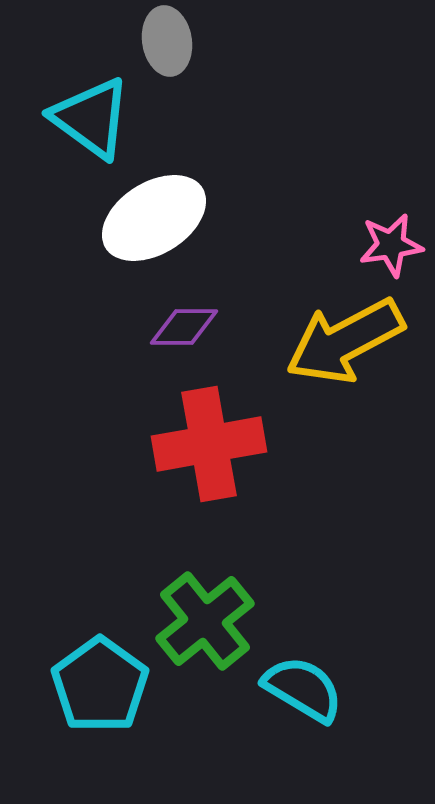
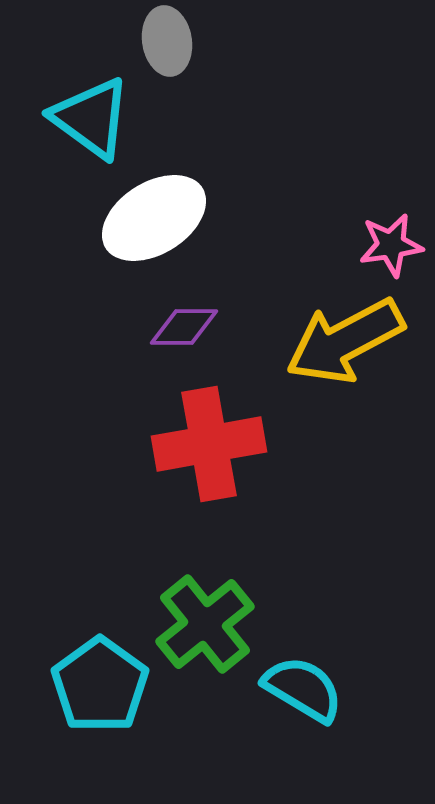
green cross: moved 3 px down
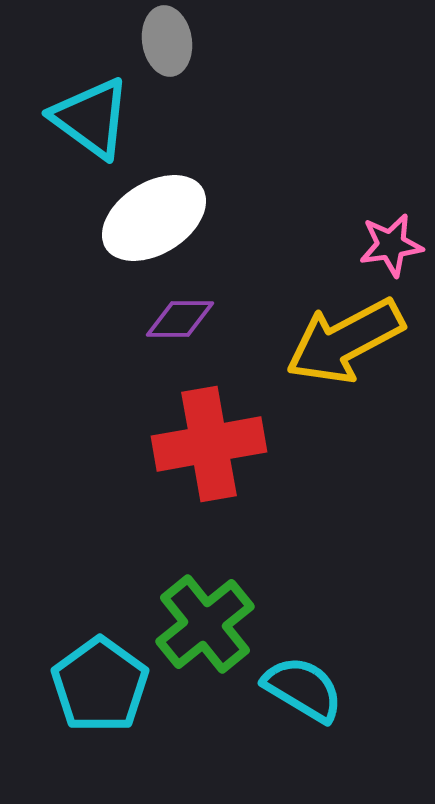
purple diamond: moved 4 px left, 8 px up
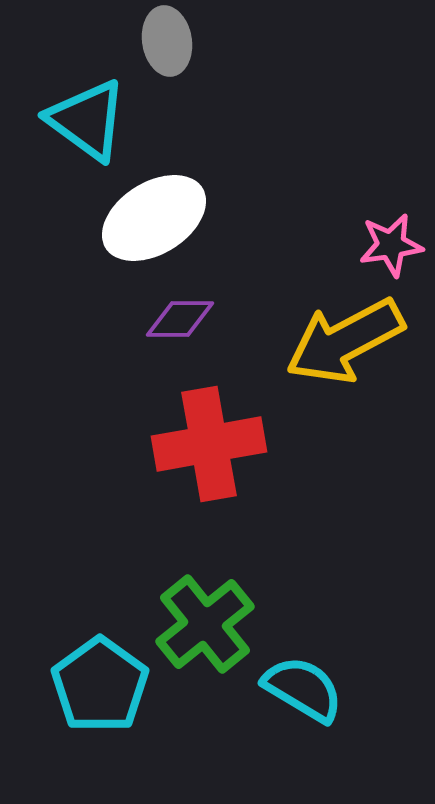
cyan triangle: moved 4 px left, 2 px down
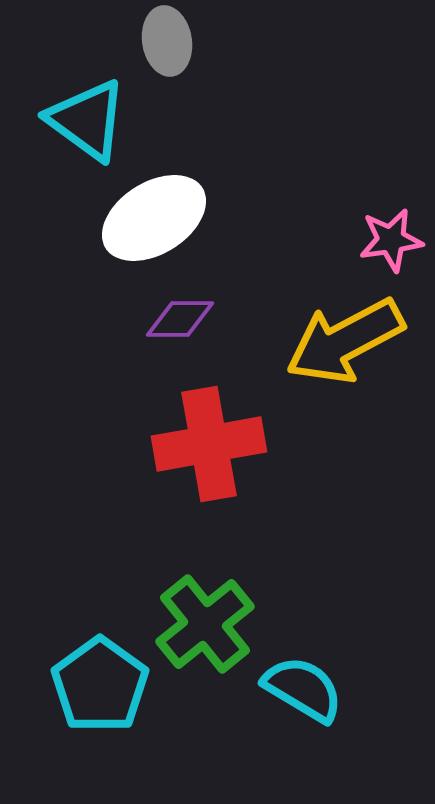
pink star: moved 5 px up
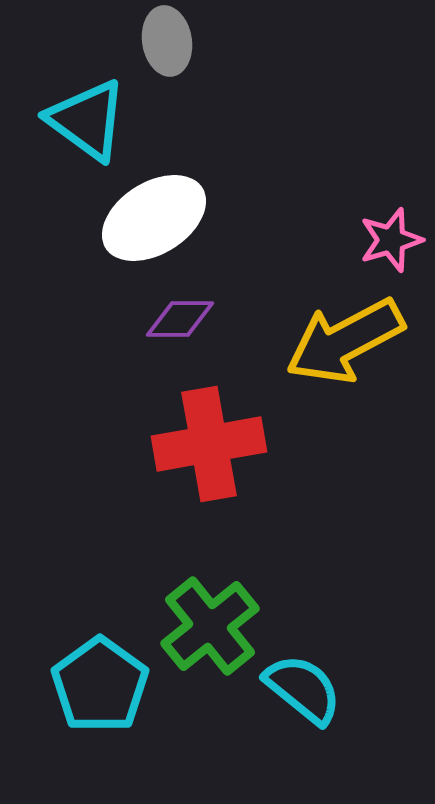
pink star: rotated 8 degrees counterclockwise
green cross: moved 5 px right, 2 px down
cyan semicircle: rotated 8 degrees clockwise
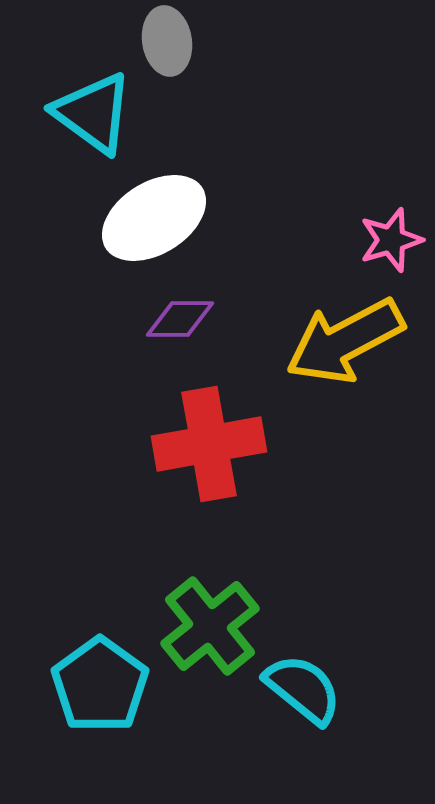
cyan triangle: moved 6 px right, 7 px up
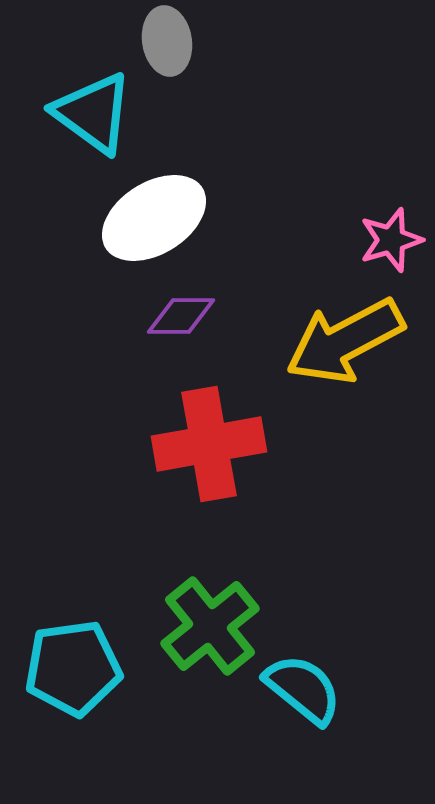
purple diamond: moved 1 px right, 3 px up
cyan pentagon: moved 27 px left, 17 px up; rotated 28 degrees clockwise
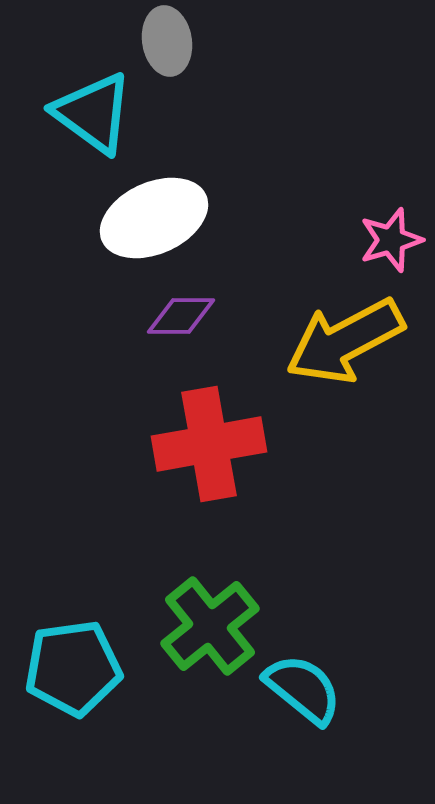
white ellipse: rotated 8 degrees clockwise
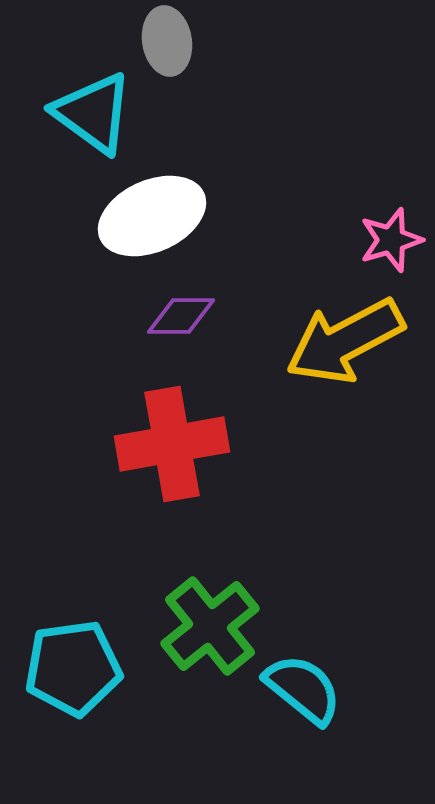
white ellipse: moved 2 px left, 2 px up
red cross: moved 37 px left
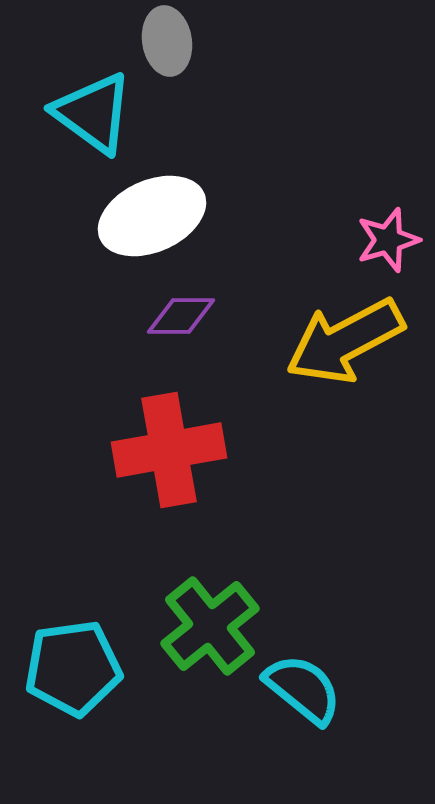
pink star: moved 3 px left
red cross: moved 3 px left, 6 px down
